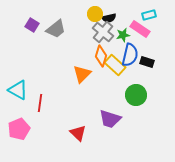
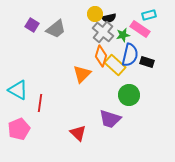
green circle: moved 7 px left
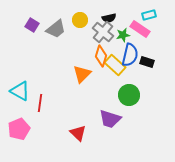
yellow circle: moved 15 px left, 6 px down
cyan triangle: moved 2 px right, 1 px down
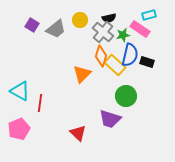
green circle: moved 3 px left, 1 px down
